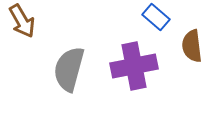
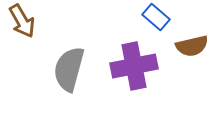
brown semicircle: rotated 96 degrees counterclockwise
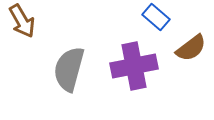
brown semicircle: moved 1 px left, 2 px down; rotated 24 degrees counterclockwise
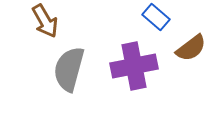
brown arrow: moved 23 px right
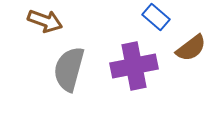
brown arrow: rotated 40 degrees counterclockwise
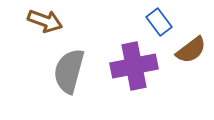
blue rectangle: moved 3 px right, 5 px down; rotated 12 degrees clockwise
brown semicircle: moved 2 px down
gray semicircle: moved 2 px down
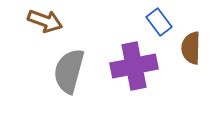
brown semicircle: moved 2 px up; rotated 128 degrees clockwise
